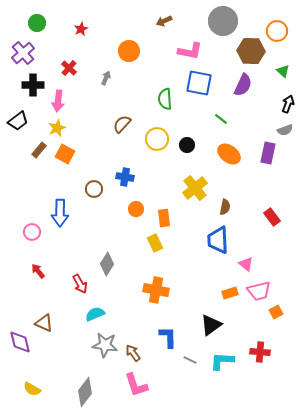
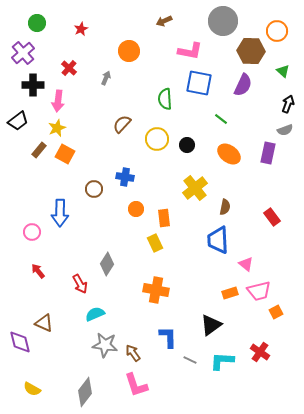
red cross at (260, 352): rotated 30 degrees clockwise
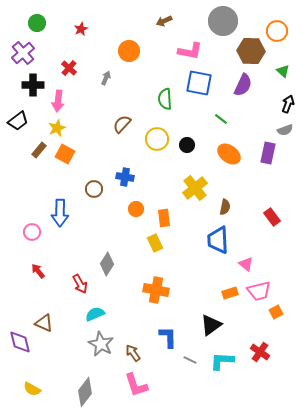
gray star at (105, 345): moved 4 px left, 1 px up; rotated 20 degrees clockwise
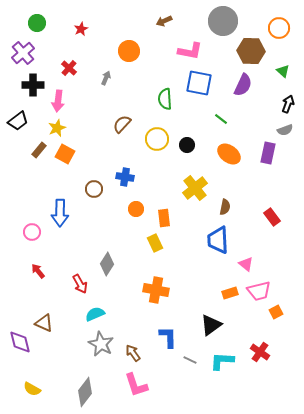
orange circle at (277, 31): moved 2 px right, 3 px up
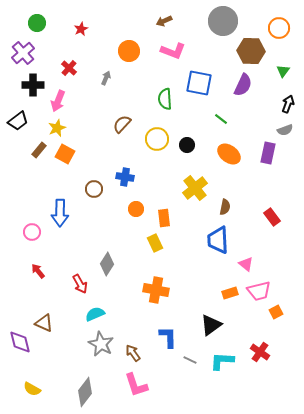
pink L-shape at (190, 51): moved 17 px left; rotated 10 degrees clockwise
green triangle at (283, 71): rotated 24 degrees clockwise
pink arrow at (58, 101): rotated 15 degrees clockwise
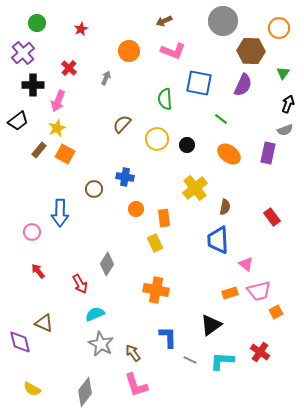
green triangle at (283, 71): moved 2 px down
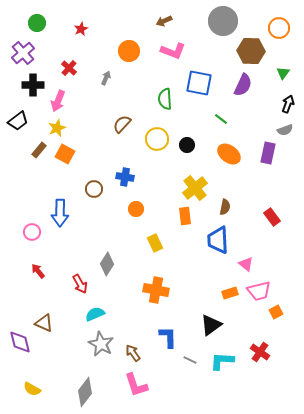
orange rectangle at (164, 218): moved 21 px right, 2 px up
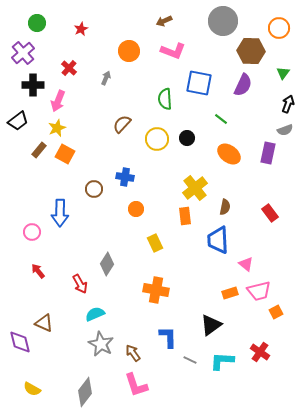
black circle at (187, 145): moved 7 px up
red rectangle at (272, 217): moved 2 px left, 4 px up
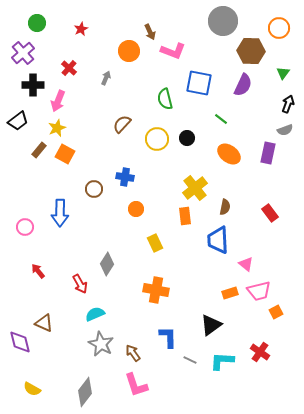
brown arrow at (164, 21): moved 14 px left, 11 px down; rotated 91 degrees counterclockwise
green semicircle at (165, 99): rotated 10 degrees counterclockwise
pink circle at (32, 232): moved 7 px left, 5 px up
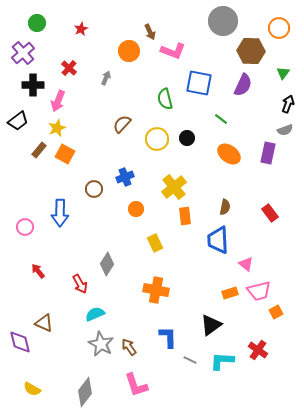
blue cross at (125, 177): rotated 30 degrees counterclockwise
yellow cross at (195, 188): moved 21 px left, 1 px up
red cross at (260, 352): moved 2 px left, 2 px up
brown arrow at (133, 353): moved 4 px left, 6 px up
